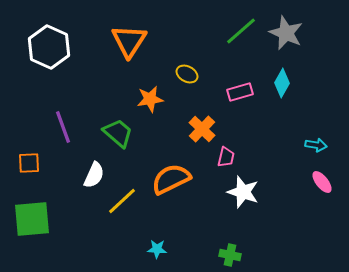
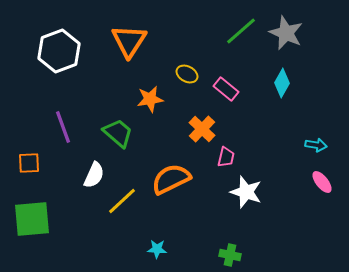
white hexagon: moved 10 px right, 4 px down; rotated 15 degrees clockwise
pink rectangle: moved 14 px left, 3 px up; rotated 55 degrees clockwise
white star: moved 3 px right
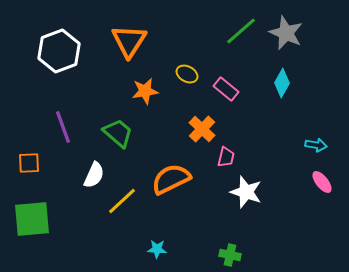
orange star: moved 5 px left, 8 px up
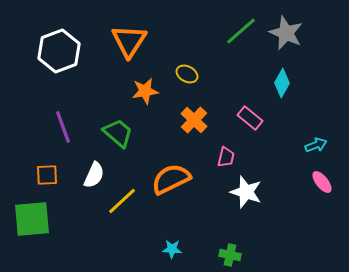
pink rectangle: moved 24 px right, 29 px down
orange cross: moved 8 px left, 9 px up
cyan arrow: rotated 30 degrees counterclockwise
orange square: moved 18 px right, 12 px down
cyan star: moved 15 px right
